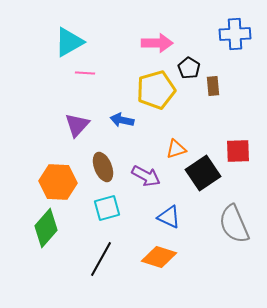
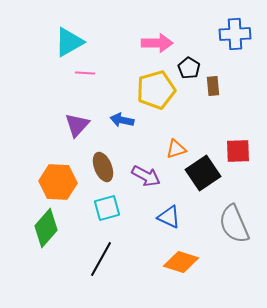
orange diamond: moved 22 px right, 5 px down
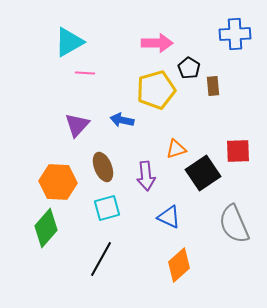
purple arrow: rotated 56 degrees clockwise
orange diamond: moved 2 px left, 3 px down; rotated 60 degrees counterclockwise
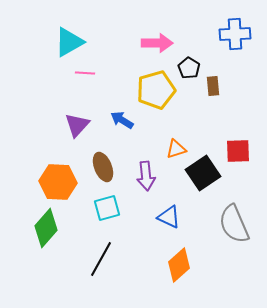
blue arrow: rotated 20 degrees clockwise
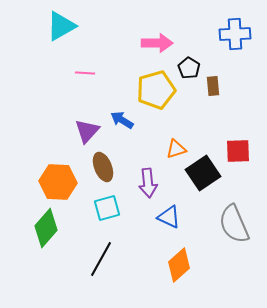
cyan triangle: moved 8 px left, 16 px up
purple triangle: moved 10 px right, 6 px down
purple arrow: moved 2 px right, 7 px down
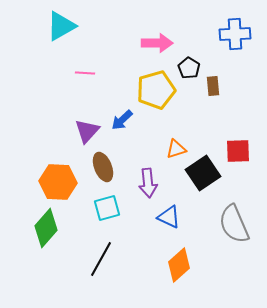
blue arrow: rotated 75 degrees counterclockwise
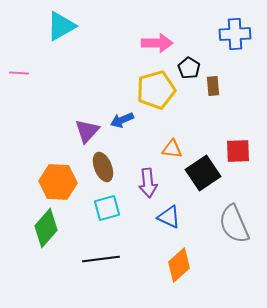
pink line: moved 66 px left
blue arrow: rotated 20 degrees clockwise
orange triangle: moved 4 px left; rotated 25 degrees clockwise
black line: rotated 54 degrees clockwise
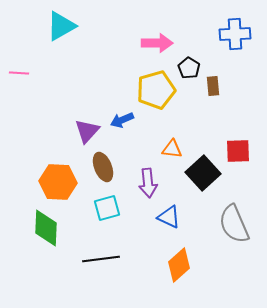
black square: rotated 8 degrees counterclockwise
green diamond: rotated 39 degrees counterclockwise
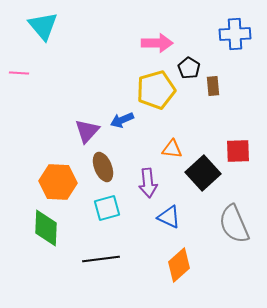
cyan triangle: moved 18 px left; rotated 40 degrees counterclockwise
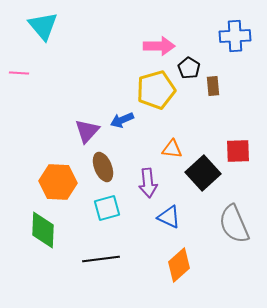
blue cross: moved 2 px down
pink arrow: moved 2 px right, 3 px down
green diamond: moved 3 px left, 2 px down
